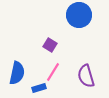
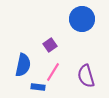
blue circle: moved 3 px right, 4 px down
purple square: rotated 24 degrees clockwise
blue semicircle: moved 6 px right, 8 px up
blue rectangle: moved 1 px left, 1 px up; rotated 24 degrees clockwise
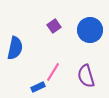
blue circle: moved 8 px right, 11 px down
purple square: moved 4 px right, 19 px up
blue semicircle: moved 8 px left, 17 px up
blue rectangle: rotated 32 degrees counterclockwise
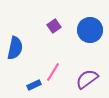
purple semicircle: moved 1 px right, 3 px down; rotated 70 degrees clockwise
blue rectangle: moved 4 px left, 2 px up
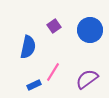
blue semicircle: moved 13 px right, 1 px up
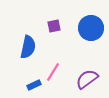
purple square: rotated 24 degrees clockwise
blue circle: moved 1 px right, 2 px up
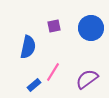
blue rectangle: rotated 16 degrees counterclockwise
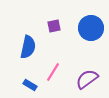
blue rectangle: moved 4 px left; rotated 72 degrees clockwise
